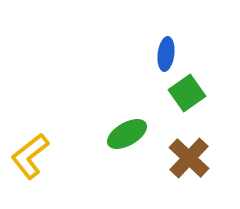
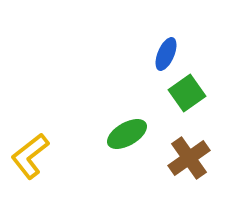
blue ellipse: rotated 16 degrees clockwise
brown cross: rotated 12 degrees clockwise
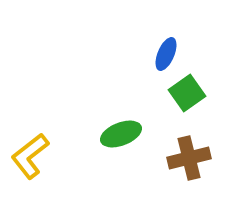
green ellipse: moved 6 px left; rotated 9 degrees clockwise
brown cross: rotated 21 degrees clockwise
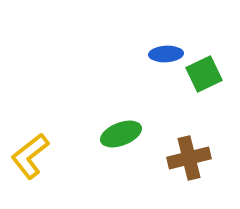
blue ellipse: rotated 64 degrees clockwise
green square: moved 17 px right, 19 px up; rotated 9 degrees clockwise
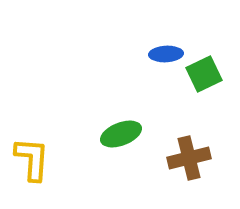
yellow L-shape: moved 2 px right, 3 px down; rotated 132 degrees clockwise
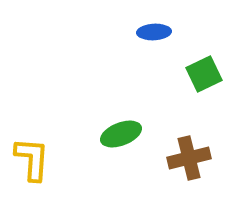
blue ellipse: moved 12 px left, 22 px up
